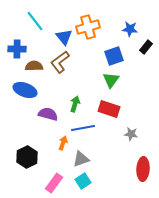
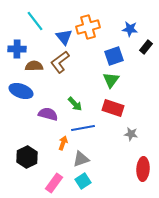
blue ellipse: moved 4 px left, 1 px down
green arrow: rotated 119 degrees clockwise
red rectangle: moved 4 px right, 1 px up
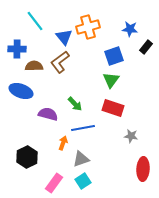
gray star: moved 2 px down
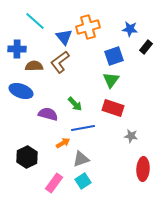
cyan line: rotated 10 degrees counterclockwise
orange arrow: rotated 40 degrees clockwise
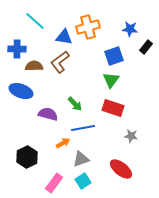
blue triangle: rotated 42 degrees counterclockwise
red ellipse: moved 22 px left; rotated 55 degrees counterclockwise
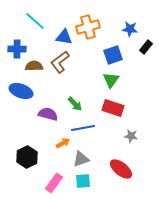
blue square: moved 1 px left, 1 px up
cyan square: rotated 28 degrees clockwise
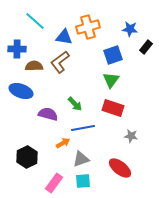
red ellipse: moved 1 px left, 1 px up
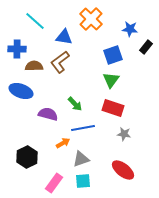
orange cross: moved 3 px right, 8 px up; rotated 30 degrees counterclockwise
gray star: moved 7 px left, 2 px up
red ellipse: moved 3 px right, 2 px down
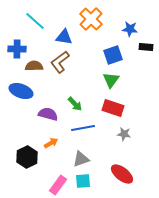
black rectangle: rotated 56 degrees clockwise
orange arrow: moved 12 px left
red ellipse: moved 1 px left, 4 px down
pink rectangle: moved 4 px right, 2 px down
